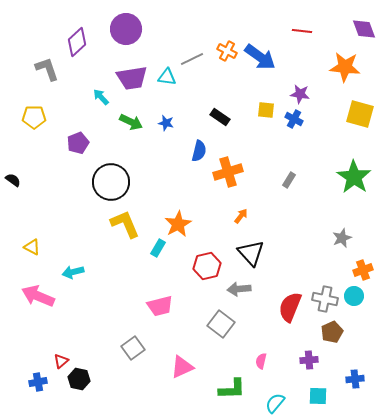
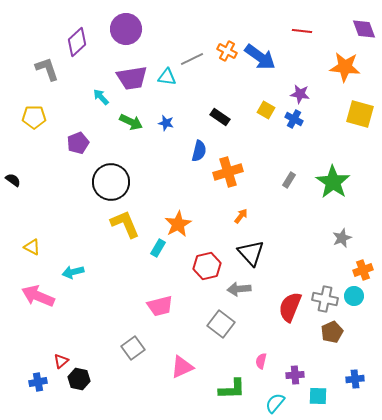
yellow square at (266, 110): rotated 24 degrees clockwise
green star at (354, 177): moved 21 px left, 5 px down
purple cross at (309, 360): moved 14 px left, 15 px down
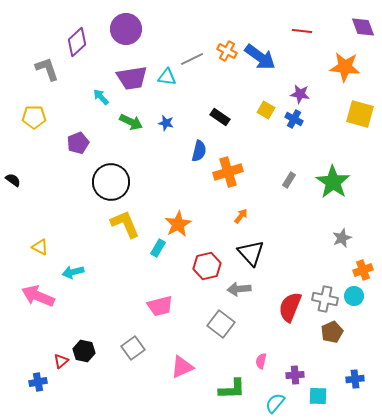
purple diamond at (364, 29): moved 1 px left, 2 px up
yellow triangle at (32, 247): moved 8 px right
black hexagon at (79, 379): moved 5 px right, 28 px up
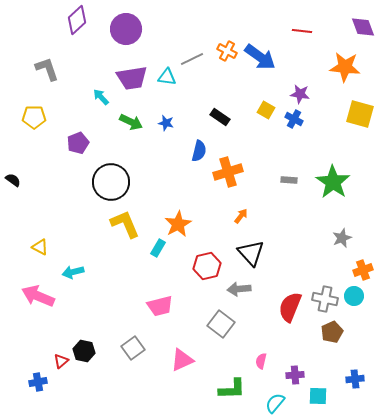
purple diamond at (77, 42): moved 22 px up
gray rectangle at (289, 180): rotated 63 degrees clockwise
pink triangle at (182, 367): moved 7 px up
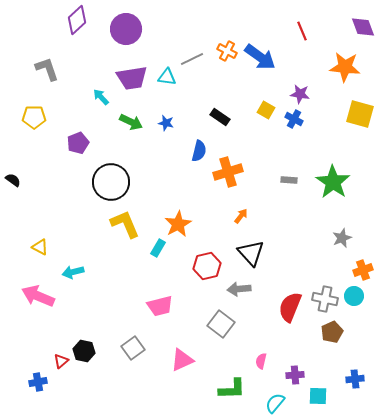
red line at (302, 31): rotated 60 degrees clockwise
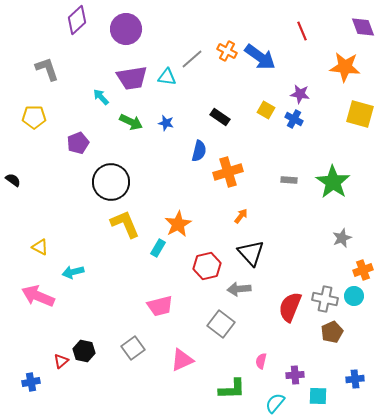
gray line at (192, 59): rotated 15 degrees counterclockwise
blue cross at (38, 382): moved 7 px left
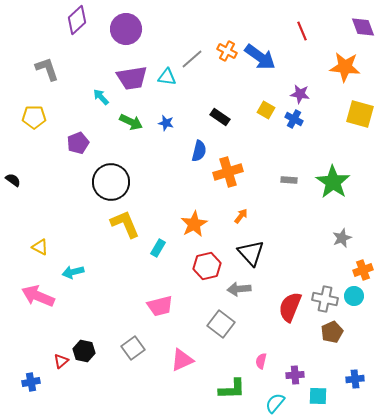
orange star at (178, 224): moved 16 px right
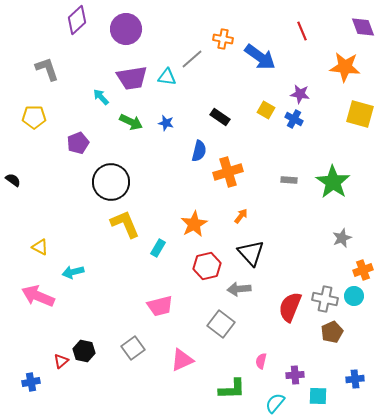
orange cross at (227, 51): moved 4 px left, 12 px up; rotated 18 degrees counterclockwise
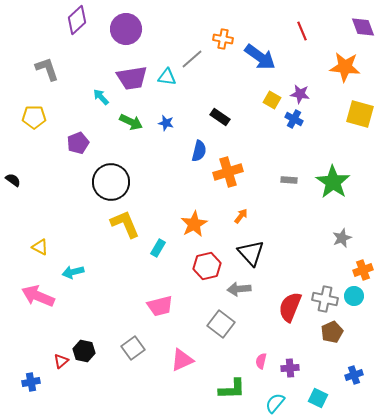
yellow square at (266, 110): moved 6 px right, 10 px up
purple cross at (295, 375): moved 5 px left, 7 px up
blue cross at (355, 379): moved 1 px left, 4 px up; rotated 12 degrees counterclockwise
cyan square at (318, 396): moved 2 px down; rotated 24 degrees clockwise
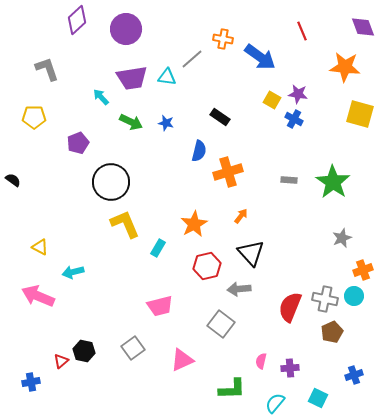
purple star at (300, 94): moved 2 px left
